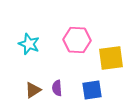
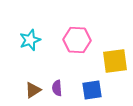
cyan star: moved 1 px right, 4 px up; rotated 30 degrees clockwise
yellow square: moved 4 px right, 3 px down
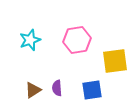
pink hexagon: rotated 12 degrees counterclockwise
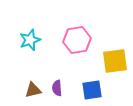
brown triangle: rotated 18 degrees clockwise
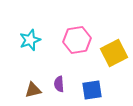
yellow square: moved 1 px left, 8 px up; rotated 20 degrees counterclockwise
purple semicircle: moved 2 px right, 4 px up
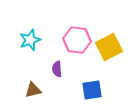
pink hexagon: rotated 16 degrees clockwise
yellow square: moved 5 px left, 6 px up
purple semicircle: moved 2 px left, 15 px up
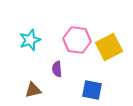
blue square: rotated 20 degrees clockwise
